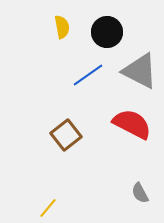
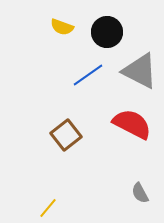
yellow semicircle: rotated 120 degrees clockwise
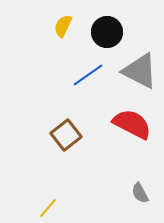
yellow semicircle: moved 1 px right, 1 px up; rotated 95 degrees clockwise
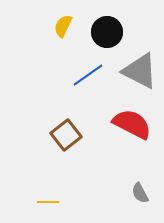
yellow line: moved 6 px up; rotated 50 degrees clockwise
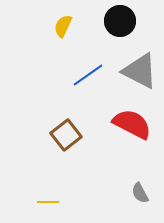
black circle: moved 13 px right, 11 px up
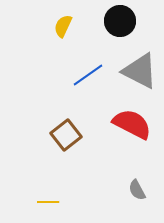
gray semicircle: moved 3 px left, 3 px up
